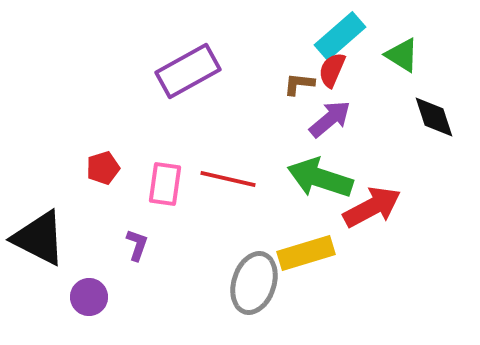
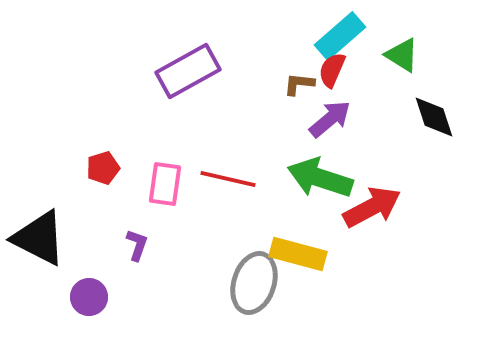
yellow rectangle: moved 8 px left, 1 px down; rotated 32 degrees clockwise
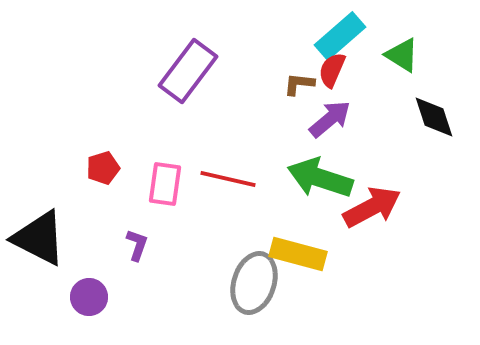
purple rectangle: rotated 24 degrees counterclockwise
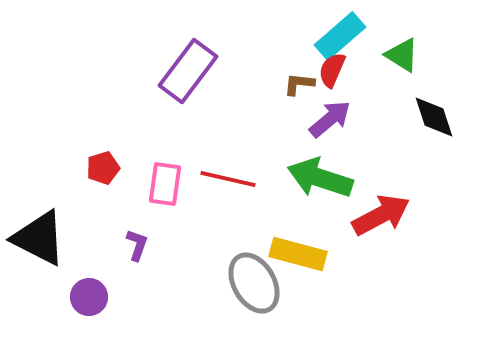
red arrow: moved 9 px right, 8 px down
gray ellipse: rotated 48 degrees counterclockwise
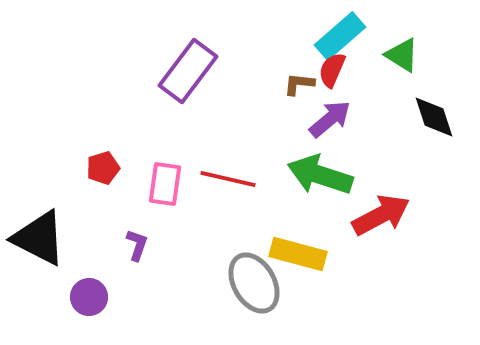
green arrow: moved 3 px up
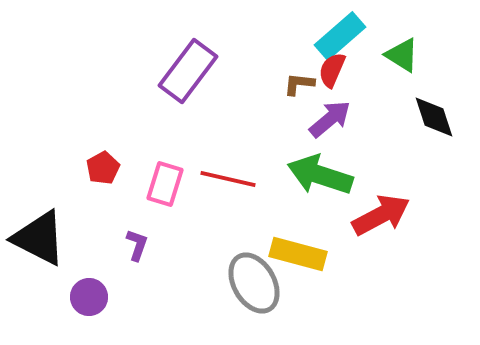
red pentagon: rotated 12 degrees counterclockwise
pink rectangle: rotated 9 degrees clockwise
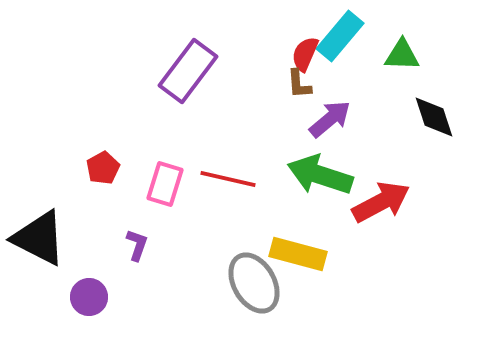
cyan rectangle: rotated 9 degrees counterclockwise
green triangle: rotated 30 degrees counterclockwise
red semicircle: moved 27 px left, 16 px up
brown L-shape: rotated 100 degrees counterclockwise
red arrow: moved 13 px up
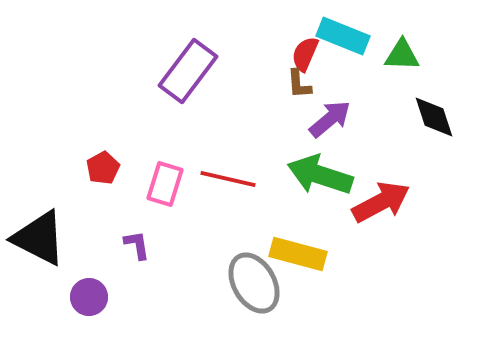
cyan rectangle: moved 3 px right; rotated 72 degrees clockwise
purple L-shape: rotated 28 degrees counterclockwise
